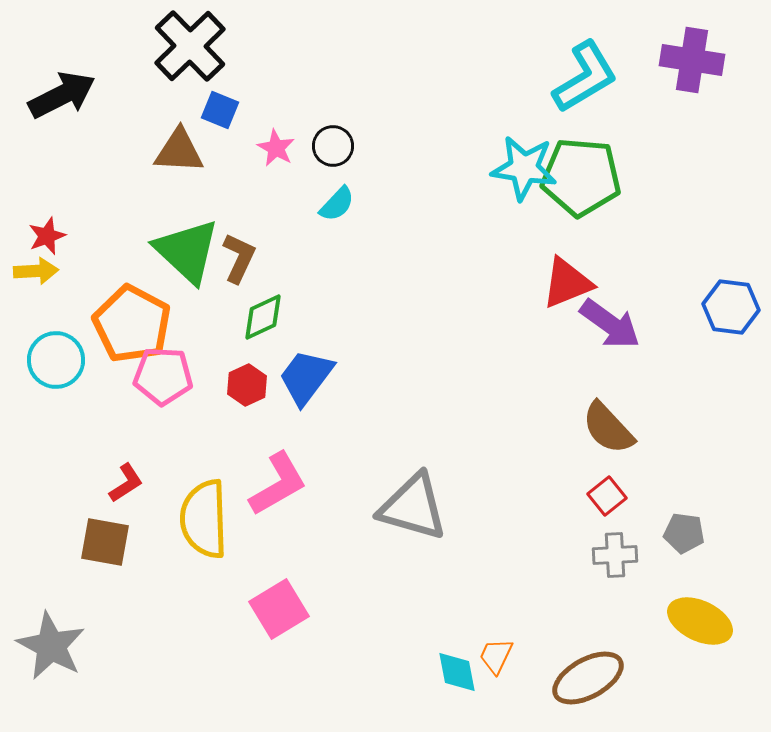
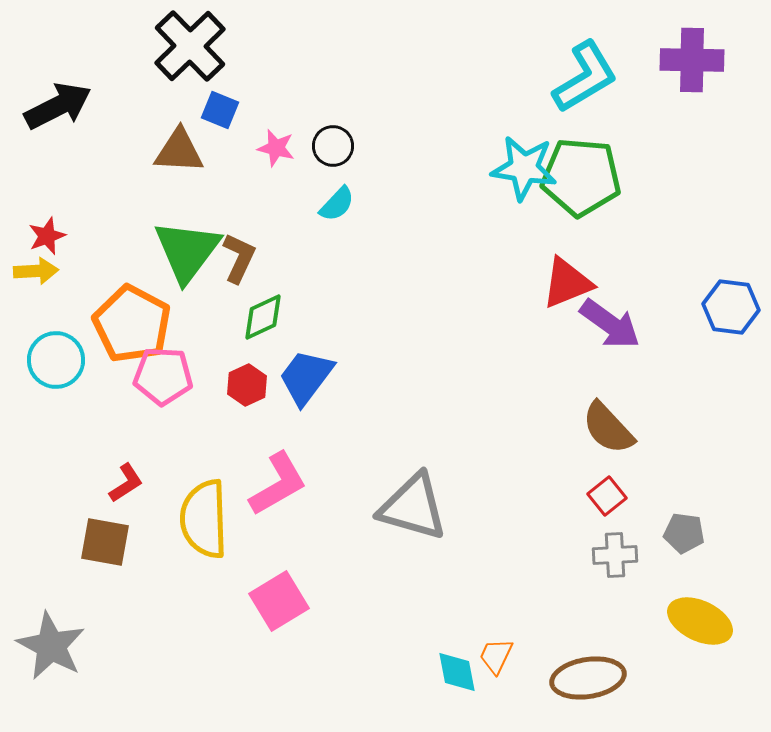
purple cross: rotated 8 degrees counterclockwise
black arrow: moved 4 px left, 11 px down
pink star: rotated 15 degrees counterclockwise
green triangle: rotated 24 degrees clockwise
pink square: moved 8 px up
brown ellipse: rotated 20 degrees clockwise
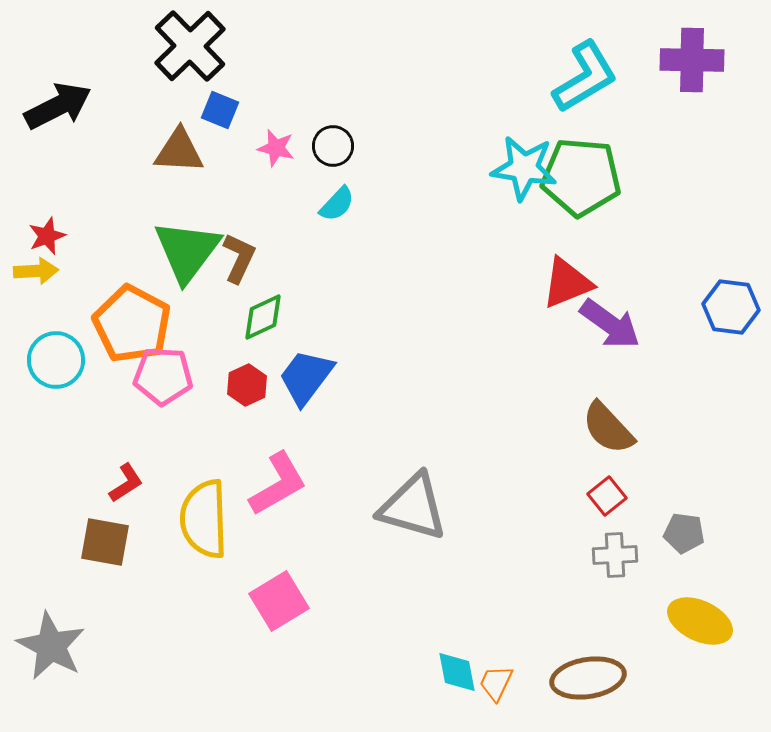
orange trapezoid: moved 27 px down
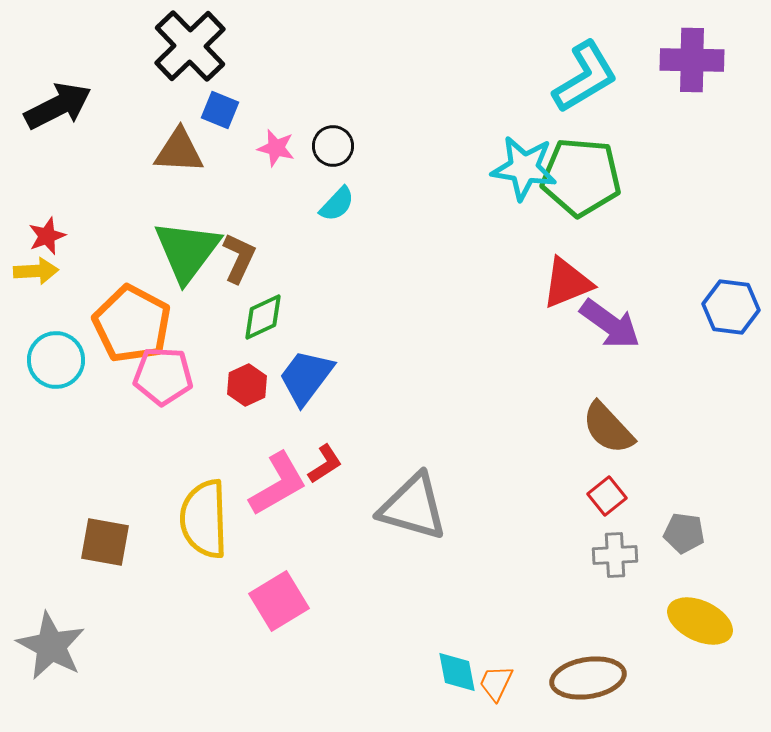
red L-shape: moved 199 px right, 19 px up
